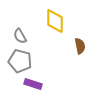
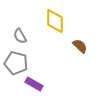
brown semicircle: rotated 35 degrees counterclockwise
gray pentagon: moved 4 px left, 2 px down
purple rectangle: moved 1 px right; rotated 12 degrees clockwise
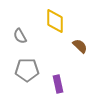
gray pentagon: moved 11 px right, 7 px down; rotated 15 degrees counterclockwise
purple rectangle: moved 24 px right; rotated 48 degrees clockwise
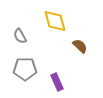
yellow diamond: rotated 15 degrees counterclockwise
gray pentagon: moved 2 px left, 1 px up
purple rectangle: moved 1 px left, 2 px up; rotated 12 degrees counterclockwise
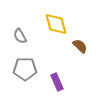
yellow diamond: moved 1 px right, 3 px down
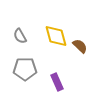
yellow diamond: moved 12 px down
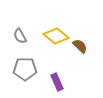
yellow diamond: rotated 35 degrees counterclockwise
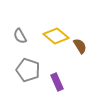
brown semicircle: rotated 14 degrees clockwise
gray pentagon: moved 3 px right, 1 px down; rotated 20 degrees clockwise
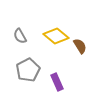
gray pentagon: rotated 25 degrees clockwise
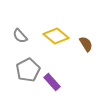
gray semicircle: rotated 14 degrees counterclockwise
brown semicircle: moved 6 px right, 2 px up
purple rectangle: moved 5 px left; rotated 18 degrees counterclockwise
